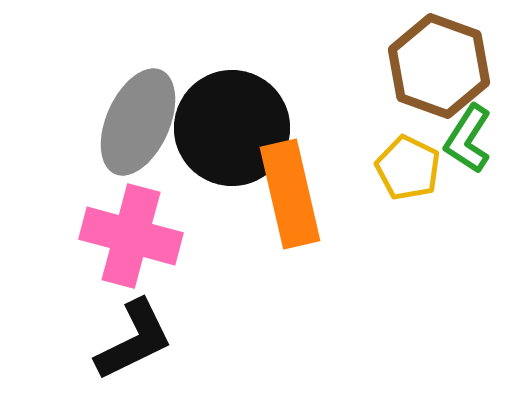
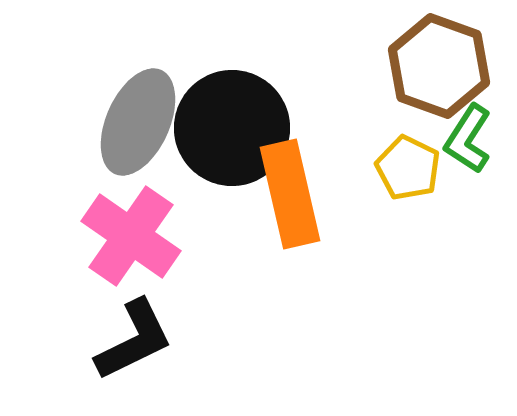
pink cross: rotated 20 degrees clockwise
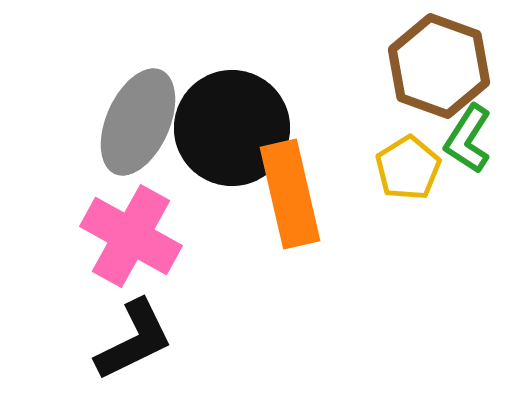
yellow pentagon: rotated 14 degrees clockwise
pink cross: rotated 6 degrees counterclockwise
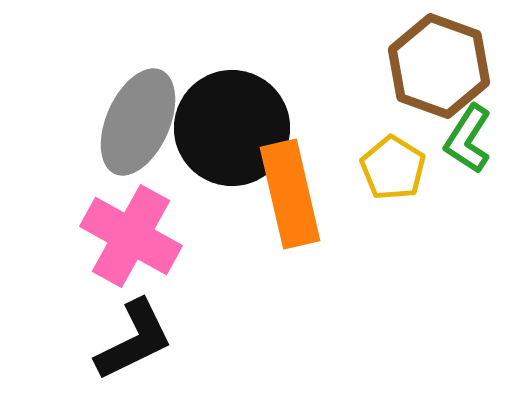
yellow pentagon: moved 15 px left; rotated 8 degrees counterclockwise
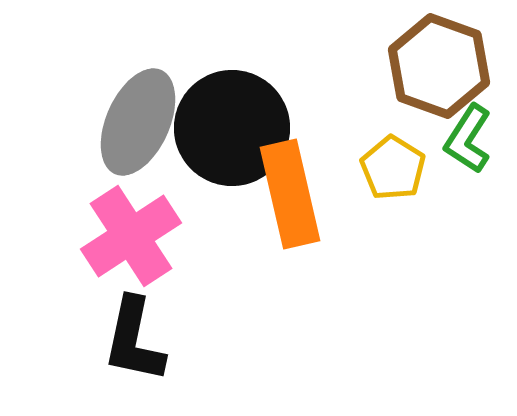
pink cross: rotated 28 degrees clockwise
black L-shape: rotated 128 degrees clockwise
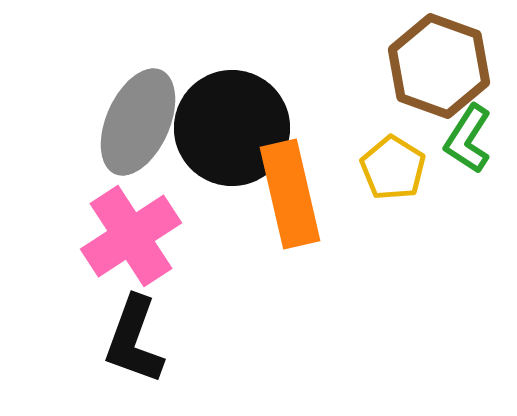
black L-shape: rotated 8 degrees clockwise
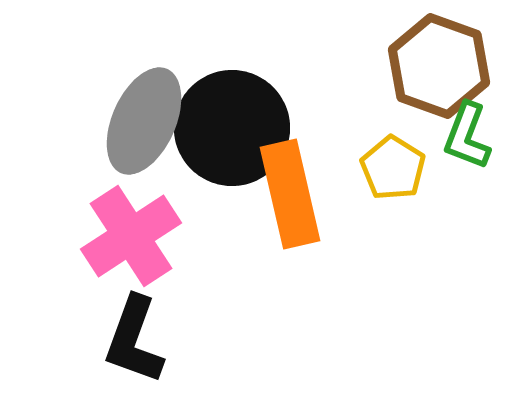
gray ellipse: moved 6 px right, 1 px up
green L-shape: moved 1 px left, 3 px up; rotated 12 degrees counterclockwise
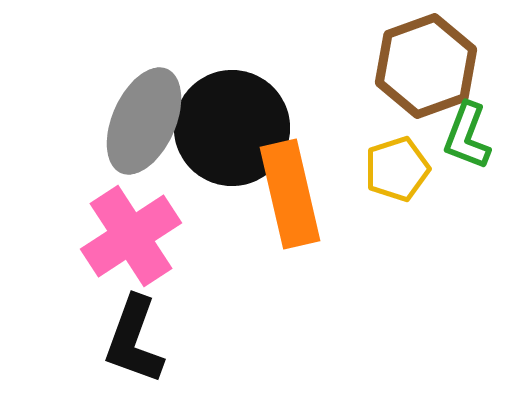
brown hexagon: moved 13 px left; rotated 20 degrees clockwise
yellow pentagon: moved 4 px right, 1 px down; rotated 22 degrees clockwise
